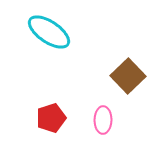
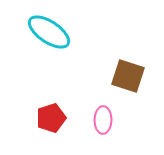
brown square: rotated 28 degrees counterclockwise
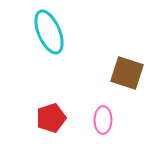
cyan ellipse: rotated 33 degrees clockwise
brown square: moved 1 px left, 3 px up
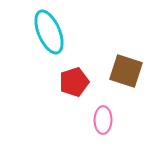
brown square: moved 1 px left, 2 px up
red pentagon: moved 23 px right, 36 px up
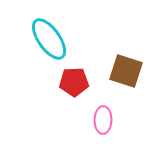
cyan ellipse: moved 7 px down; rotated 12 degrees counterclockwise
red pentagon: rotated 16 degrees clockwise
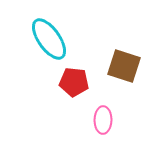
brown square: moved 2 px left, 5 px up
red pentagon: rotated 8 degrees clockwise
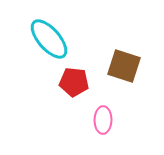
cyan ellipse: rotated 6 degrees counterclockwise
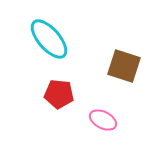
red pentagon: moved 15 px left, 12 px down
pink ellipse: rotated 64 degrees counterclockwise
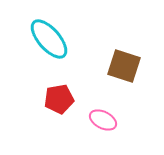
red pentagon: moved 5 px down; rotated 16 degrees counterclockwise
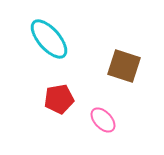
pink ellipse: rotated 20 degrees clockwise
